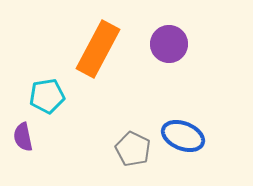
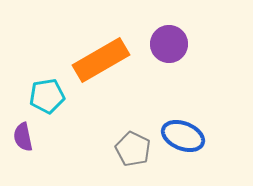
orange rectangle: moved 3 px right, 11 px down; rotated 32 degrees clockwise
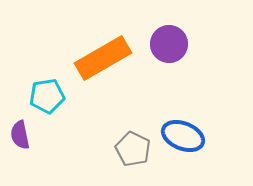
orange rectangle: moved 2 px right, 2 px up
purple semicircle: moved 3 px left, 2 px up
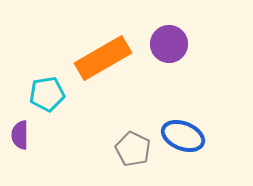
cyan pentagon: moved 2 px up
purple semicircle: rotated 12 degrees clockwise
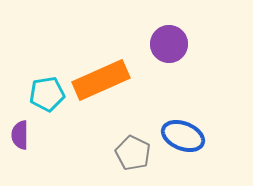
orange rectangle: moved 2 px left, 22 px down; rotated 6 degrees clockwise
gray pentagon: moved 4 px down
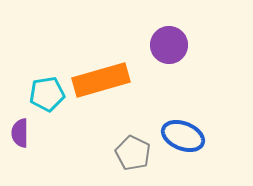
purple circle: moved 1 px down
orange rectangle: rotated 8 degrees clockwise
purple semicircle: moved 2 px up
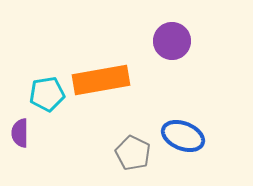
purple circle: moved 3 px right, 4 px up
orange rectangle: rotated 6 degrees clockwise
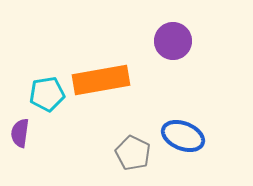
purple circle: moved 1 px right
purple semicircle: rotated 8 degrees clockwise
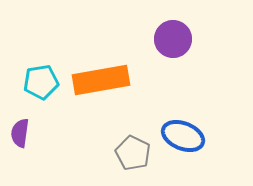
purple circle: moved 2 px up
cyan pentagon: moved 6 px left, 12 px up
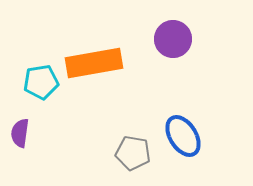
orange rectangle: moved 7 px left, 17 px up
blue ellipse: rotated 36 degrees clockwise
gray pentagon: rotated 16 degrees counterclockwise
